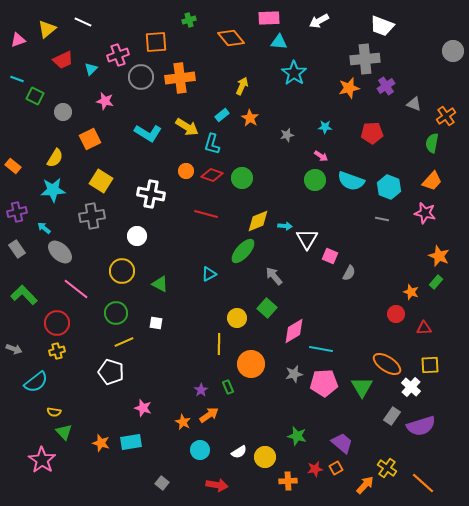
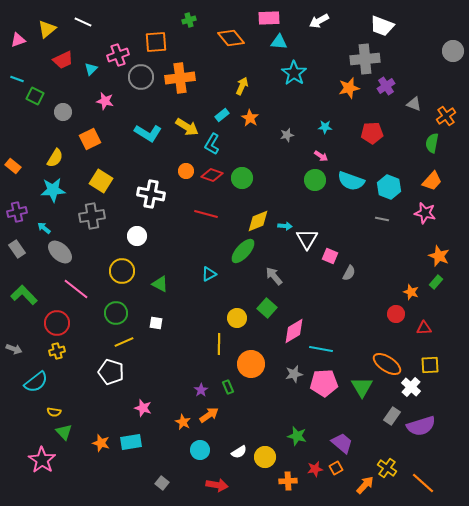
cyan L-shape at (212, 144): rotated 15 degrees clockwise
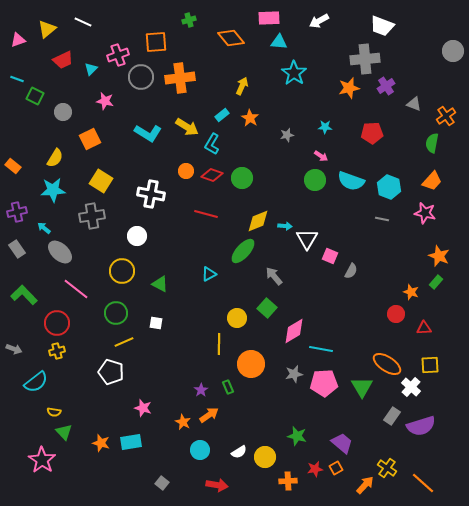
gray semicircle at (349, 273): moved 2 px right, 2 px up
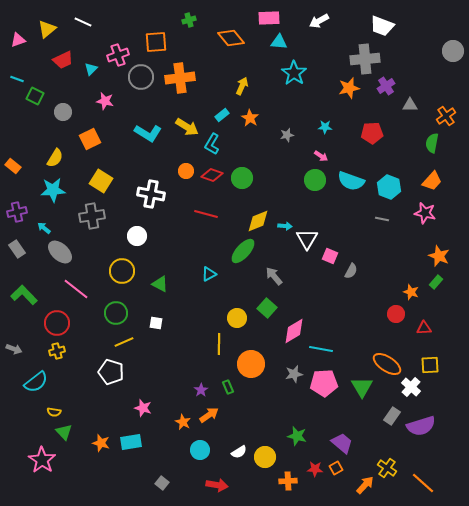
gray triangle at (414, 104): moved 4 px left, 1 px down; rotated 21 degrees counterclockwise
red star at (315, 469): rotated 14 degrees clockwise
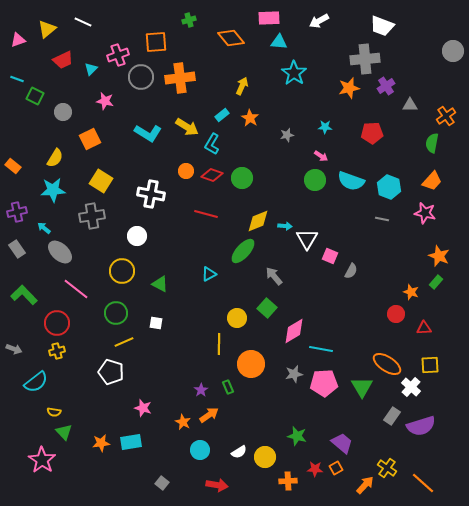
orange star at (101, 443): rotated 24 degrees counterclockwise
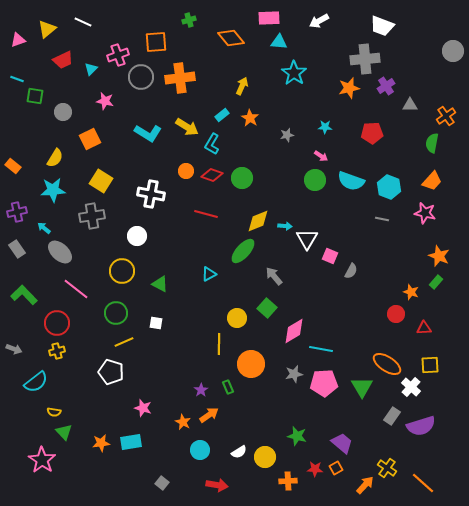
green square at (35, 96): rotated 18 degrees counterclockwise
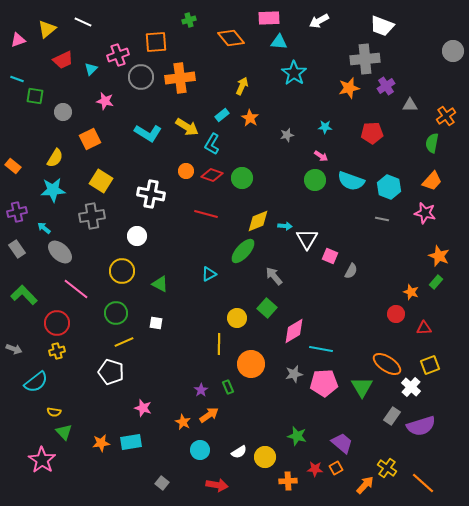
yellow square at (430, 365): rotated 18 degrees counterclockwise
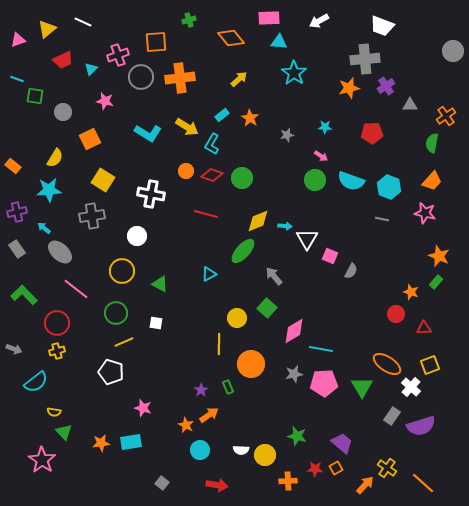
yellow arrow at (242, 86): moved 3 px left, 7 px up; rotated 24 degrees clockwise
yellow square at (101, 181): moved 2 px right, 1 px up
cyan star at (53, 190): moved 4 px left
orange star at (183, 422): moved 3 px right, 3 px down
white semicircle at (239, 452): moved 2 px right, 2 px up; rotated 35 degrees clockwise
yellow circle at (265, 457): moved 2 px up
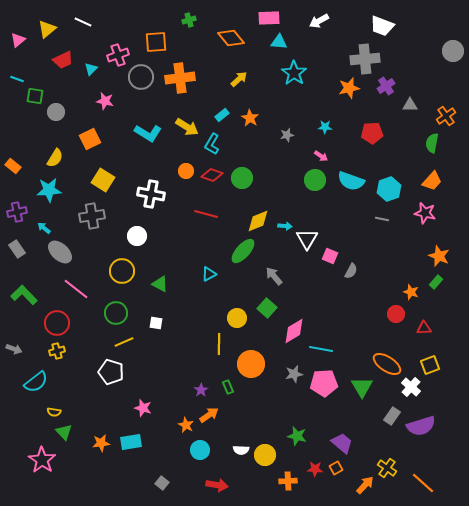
pink triangle at (18, 40): rotated 21 degrees counterclockwise
gray circle at (63, 112): moved 7 px left
cyan hexagon at (389, 187): moved 2 px down; rotated 20 degrees clockwise
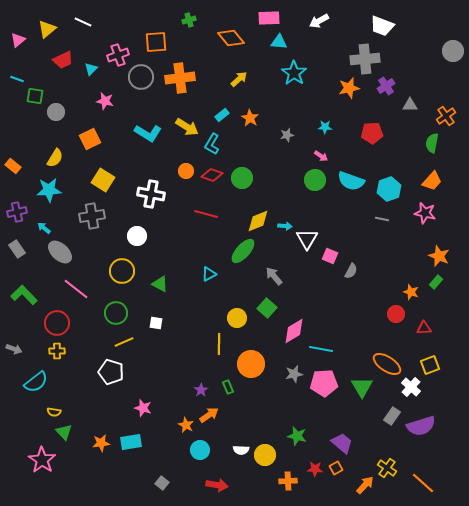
yellow cross at (57, 351): rotated 14 degrees clockwise
